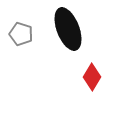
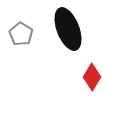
gray pentagon: rotated 15 degrees clockwise
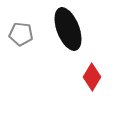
gray pentagon: rotated 25 degrees counterclockwise
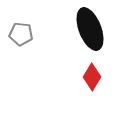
black ellipse: moved 22 px right
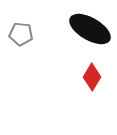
black ellipse: rotated 39 degrees counterclockwise
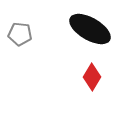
gray pentagon: moved 1 px left
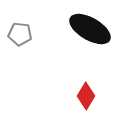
red diamond: moved 6 px left, 19 px down
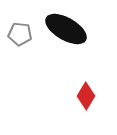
black ellipse: moved 24 px left
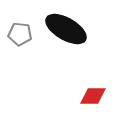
red diamond: moved 7 px right; rotated 60 degrees clockwise
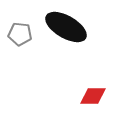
black ellipse: moved 2 px up
